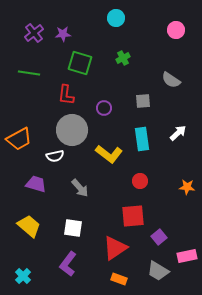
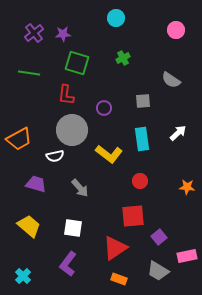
green square: moved 3 px left
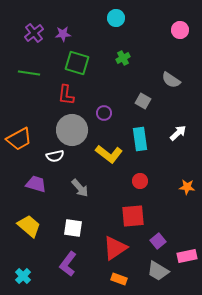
pink circle: moved 4 px right
gray square: rotated 35 degrees clockwise
purple circle: moved 5 px down
cyan rectangle: moved 2 px left
purple square: moved 1 px left, 4 px down
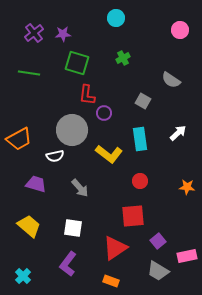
red L-shape: moved 21 px right
orange rectangle: moved 8 px left, 2 px down
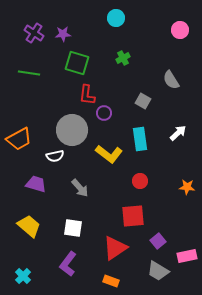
purple cross: rotated 18 degrees counterclockwise
gray semicircle: rotated 24 degrees clockwise
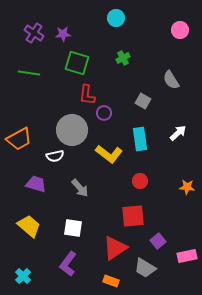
gray trapezoid: moved 13 px left, 3 px up
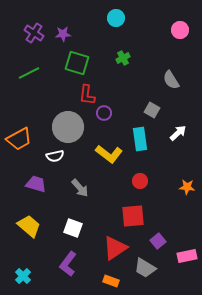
green line: rotated 35 degrees counterclockwise
gray square: moved 9 px right, 9 px down
gray circle: moved 4 px left, 3 px up
white square: rotated 12 degrees clockwise
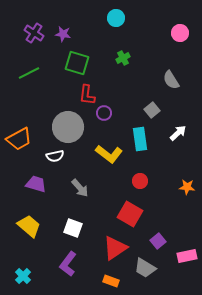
pink circle: moved 3 px down
purple star: rotated 14 degrees clockwise
gray square: rotated 21 degrees clockwise
red square: moved 3 px left, 2 px up; rotated 35 degrees clockwise
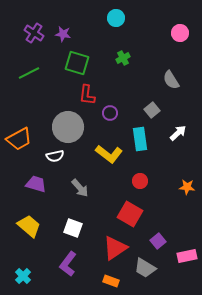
purple circle: moved 6 px right
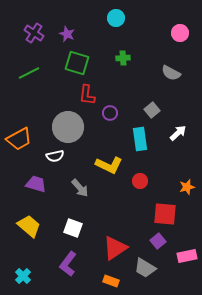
purple star: moved 4 px right; rotated 14 degrees clockwise
green cross: rotated 24 degrees clockwise
gray semicircle: moved 7 px up; rotated 30 degrees counterclockwise
yellow L-shape: moved 11 px down; rotated 12 degrees counterclockwise
orange star: rotated 21 degrees counterclockwise
red square: moved 35 px right; rotated 25 degrees counterclockwise
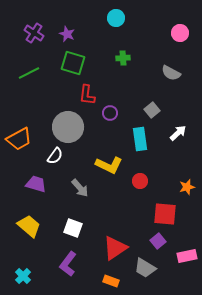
green square: moved 4 px left
white semicircle: rotated 42 degrees counterclockwise
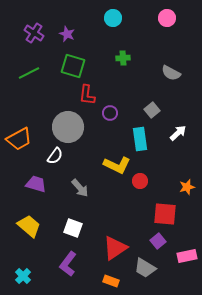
cyan circle: moved 3 px left
pink circle: moved 13 px left, 15 px up
green square: moved 3 px down
yellow L-shape: moved 8 px right
